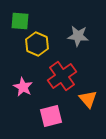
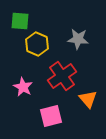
gray star: moved 3 px down
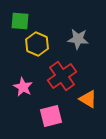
orange triangle: rotated 18 degrees counterclockwise
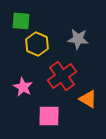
green square: moved 1 px right
pink square: moved 2 px left; rotated 15 degrees clockwise
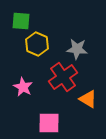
gray star: moved 1 px left, 10 px down
red cross: moved 1 px right, 1 px down
pink square: moved 7 px down
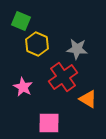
green square: rotated 18 degrees clockwise
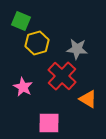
yellow hexagon: moved 1 px up; rotated 20 degrees clockwise
red cross: moved 1 px left, 1 px up; rotated 12 degrees counterclockwise
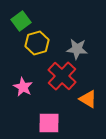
green square: rotated 30 degrees clockwise
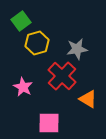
gray star: rotated 15 degrees counterclockwise
